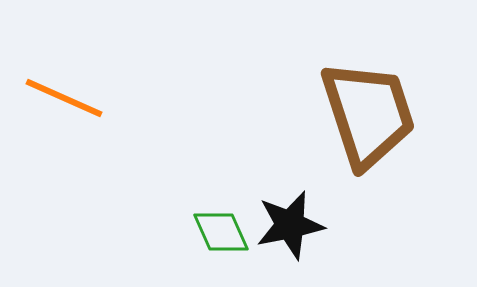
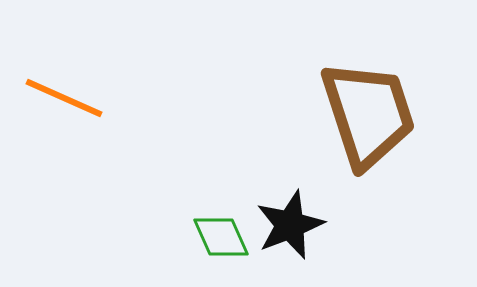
black star: rotated 10 degrees counterclockwise
green diamond: moved 5 px down
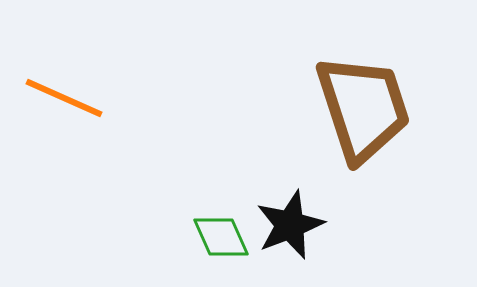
brown trapezoid: moved 5 px left, 6 px up
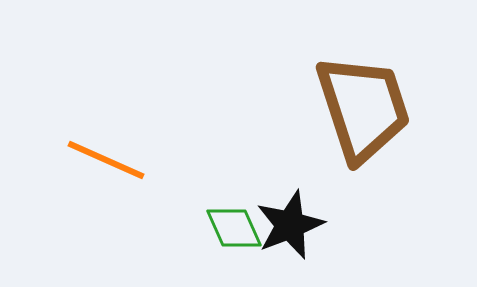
orange line: moved 42 px right, 62 px down
green diamond: moved 13 px right, 9 px up
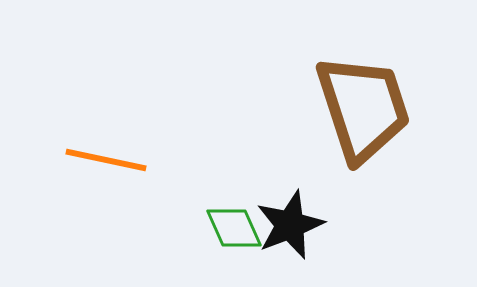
orange line: rotated 12 degrees counterclockwise
